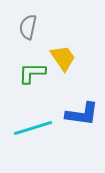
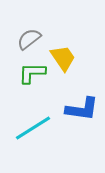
gray semicircle: moved 1 px right, 12 px down; rotated 40 degrees clockwise
blue L-shape: moved 5 px up
cyan line: rotated 15 degrees counterclockwise
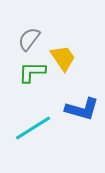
gray semicircle: rotated 15 degrees counterclockwise
green L-shape: moved 1 px up
blue L-shape: rotated 8 degrees clockwise
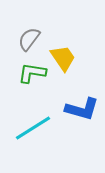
green L-shape: moved 1 px down; rotated 8 degrees clockwise
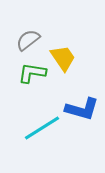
gray semicircle: moved 1 px left, 1 px down; rotated 15 degrees clockwise
cyan line: moved 9 px right
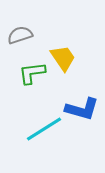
gray semicircle: moved 8 px left, 5 px up; rotated 20 degrees clockwise
green L-shape: rotated 16 degrees counterclockwise
cyan line: moved 2 px right, 1 px down
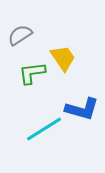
gray semicircle: rotated 15 degrees counterclockwise
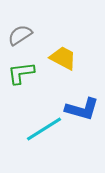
yellow trapezoid: rotated 28 degrees counterclockwise
green L-shape: moved 11 px left
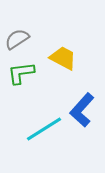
gray semicircle: moved 3 px left, 4 px down
blue L-shape: moved 1 px down; rotated 116 degrees clockwise
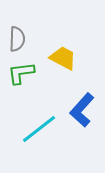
gray semicircle: rotated 125 degrees clockwise
cyan line: moved 5 px left; rotated 6 degrees counterclockwise
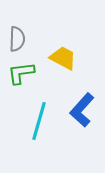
cyan line: moved 8 px up; rotated 36 degrees counterclockwise
